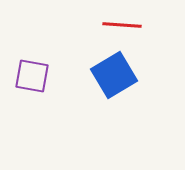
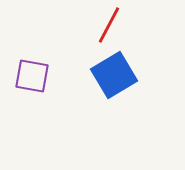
red line: moved 13 px left; rotated 66 degrees counterclockwise
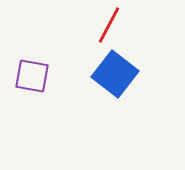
blue square: moved 1 px right, 1 px up; rotated 21 degrees counterclockwise
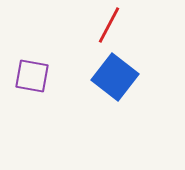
blue square: moved 3 px down
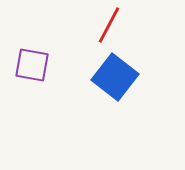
purple square: moved 11 px up
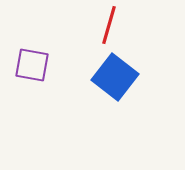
red line: rotated 12 degrees counterclockwise
